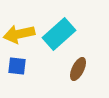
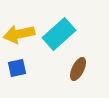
blue square: moved 2 px down; rotated 18 degrees counterclockwise
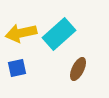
yellow arrow: moved 2 px right, 1 px up
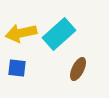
blue square: rotated 18 degrees clockwise
